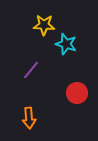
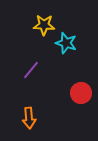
cyan star: moved 1 px up
red circle: moved 4 px right
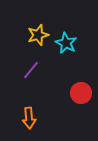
yellow star: moved 6 px left, 10 px down; rotated 20 degrees counterclockwise
cyan star: rotated 10 degrees clockwise
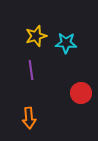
yellow star: moved 2 px left, 1 px down
cyan star: rotated 25 degrees counterclockwise
purple line: rotated 48 degrees counterclockwise
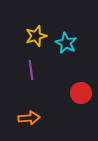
cyan star: rotated 25 degrees clockwise
orange arrow: rotated 90 degrees counterclockwise
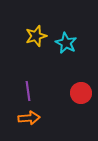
purple line: moved 3 px left, 21 px down
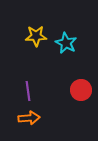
yellow star: rotated 15 degrees clockwise
red circle: moved 3 px up
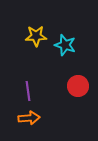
cyan star: moved 1 px left, 2 px down; rotated 10 degrees counterclockwise
red circle: moved 3 px left, 4 px up
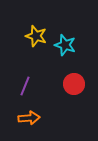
yellow star: rotated 20 degrees clockwise
red circle: moved 4 px left, 2 px up
purple line: moved 3 px left, 5 px up; rotated 30 degrees clockwise
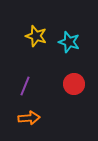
cyan star: moved 4 px right, 3 px up
